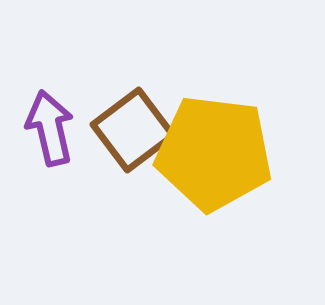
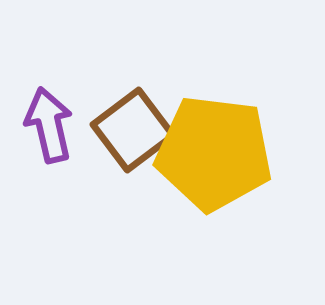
purple arrow: moved 1 px left, 3 px up
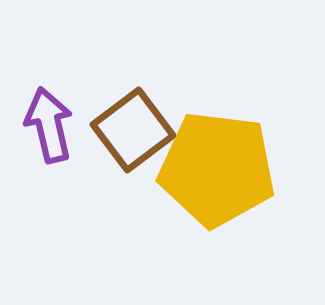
yellow pentagon: moved 3 px right, 16 px down
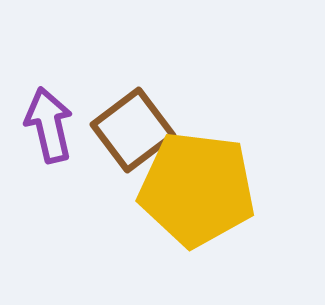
yellow pentagon: moved 20 px left, 20 px down
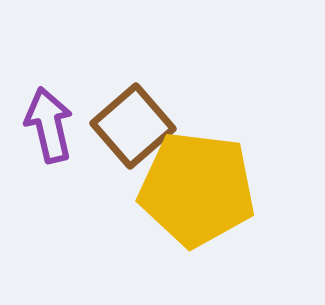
brown square: moved 4 px up; rotated 4 degrees counterclockwise
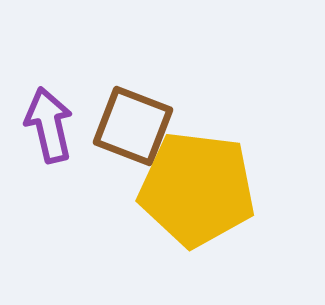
brown square: rotated 28 degrees counterclockwise
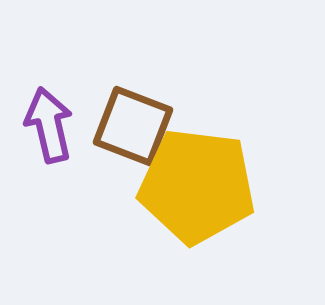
yellow pentagon: moved 3 px up
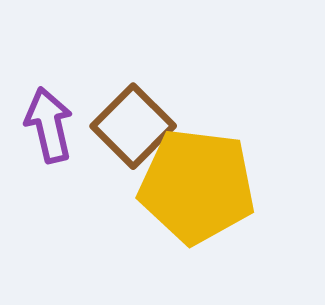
brown square: rotated 24 degrees clockwise
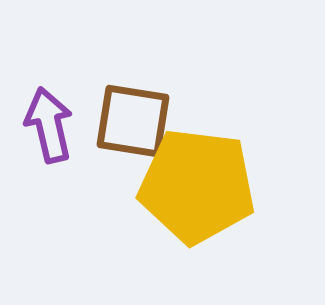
brown square: moved 5 px up; rotated 36 degrees counterclockwise
